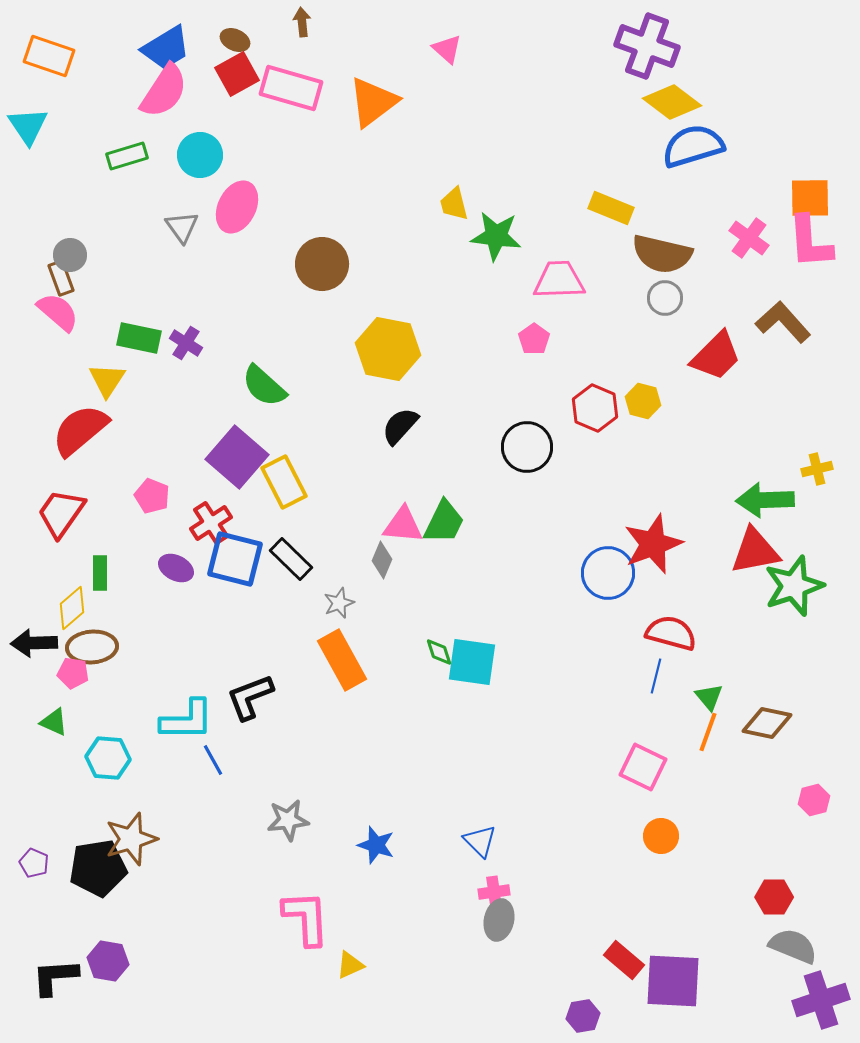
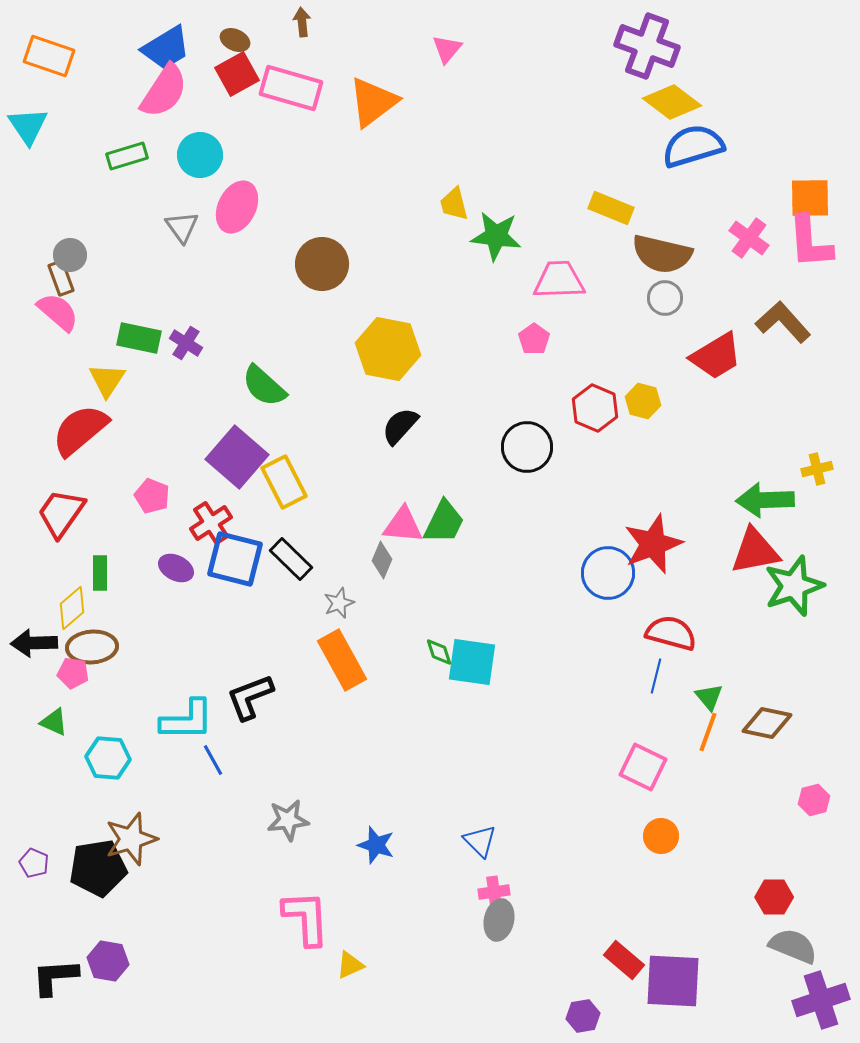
pink triangle at (447, 49): rotated 28 degrees clockwise
red trapezoid at (716, 356): rotated 14 degrees clockwise
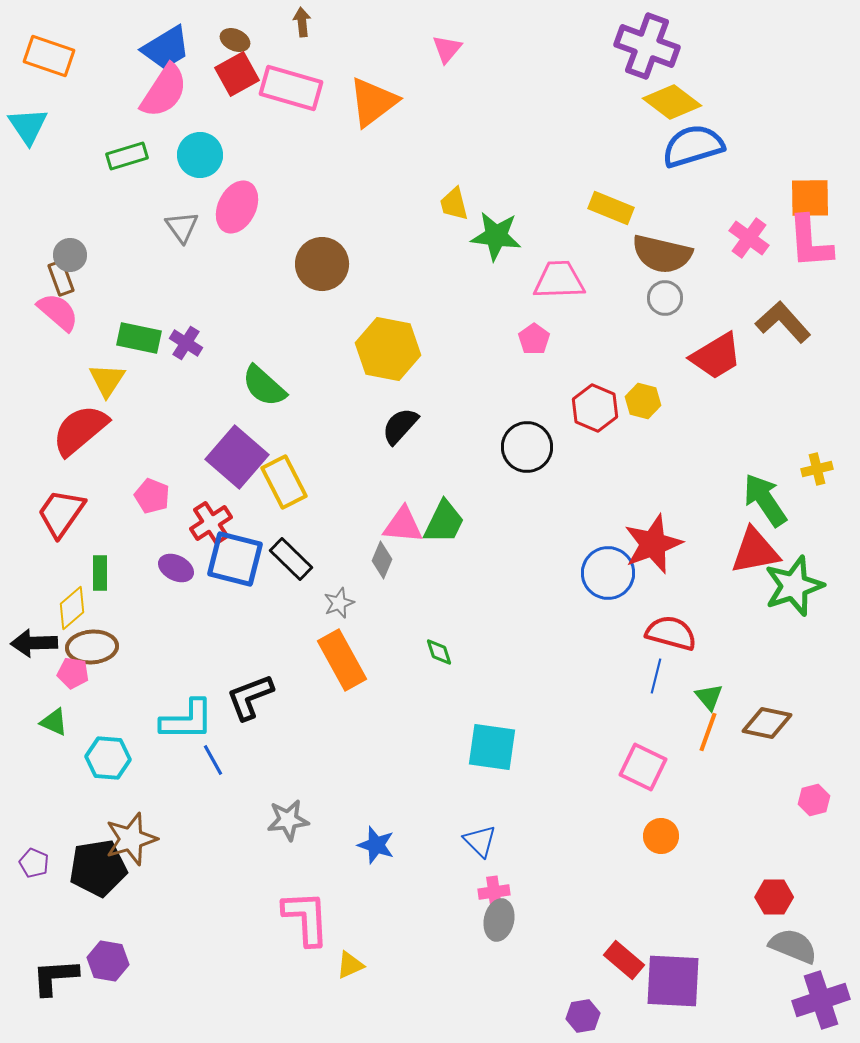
green arrow at (765, 500): rotated 58 degrees clockwise
cyan square at (472, 662): moved 20 px right, 85 px down
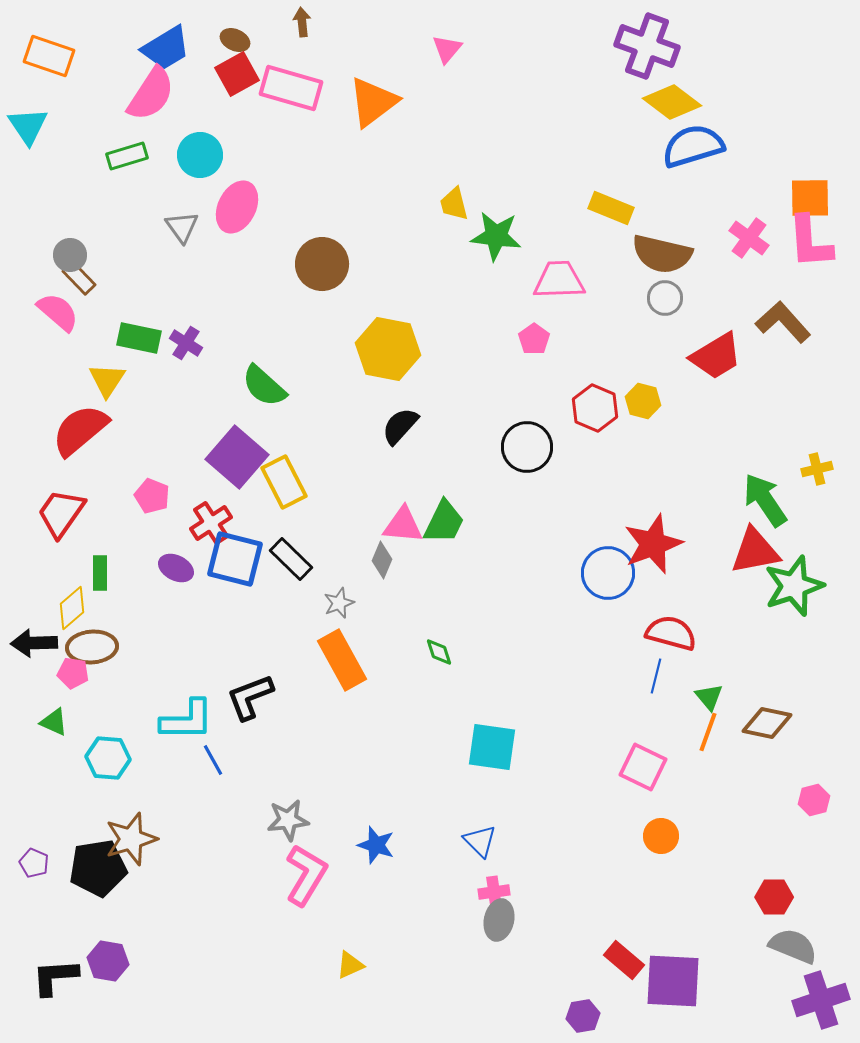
pink semicircle at (164, 91): moved 13 px left, 3 px down
brown rectangle at (61, 278): moved 18 px right; rotated 24 degrees counterclockwise
pink L-shape at (306, 918): moved 43 px up; rotated 34 degrees clockwise
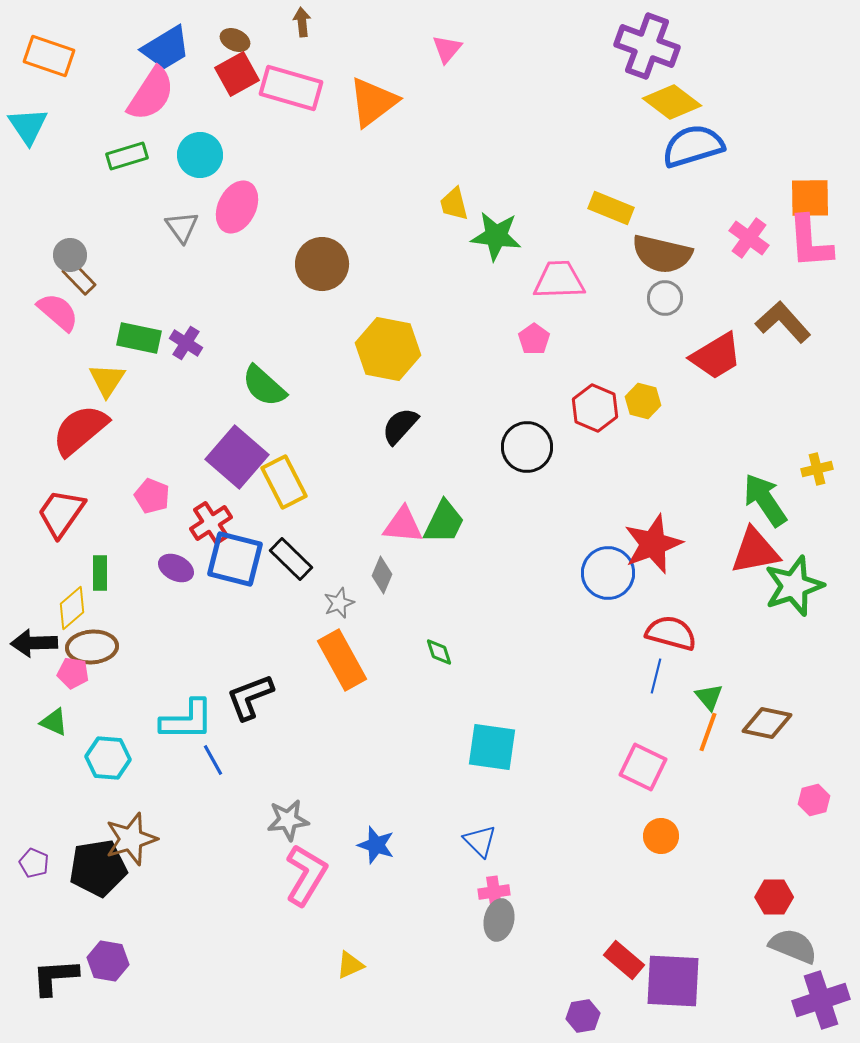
gray diamond at (382, 560): moved 15 px down
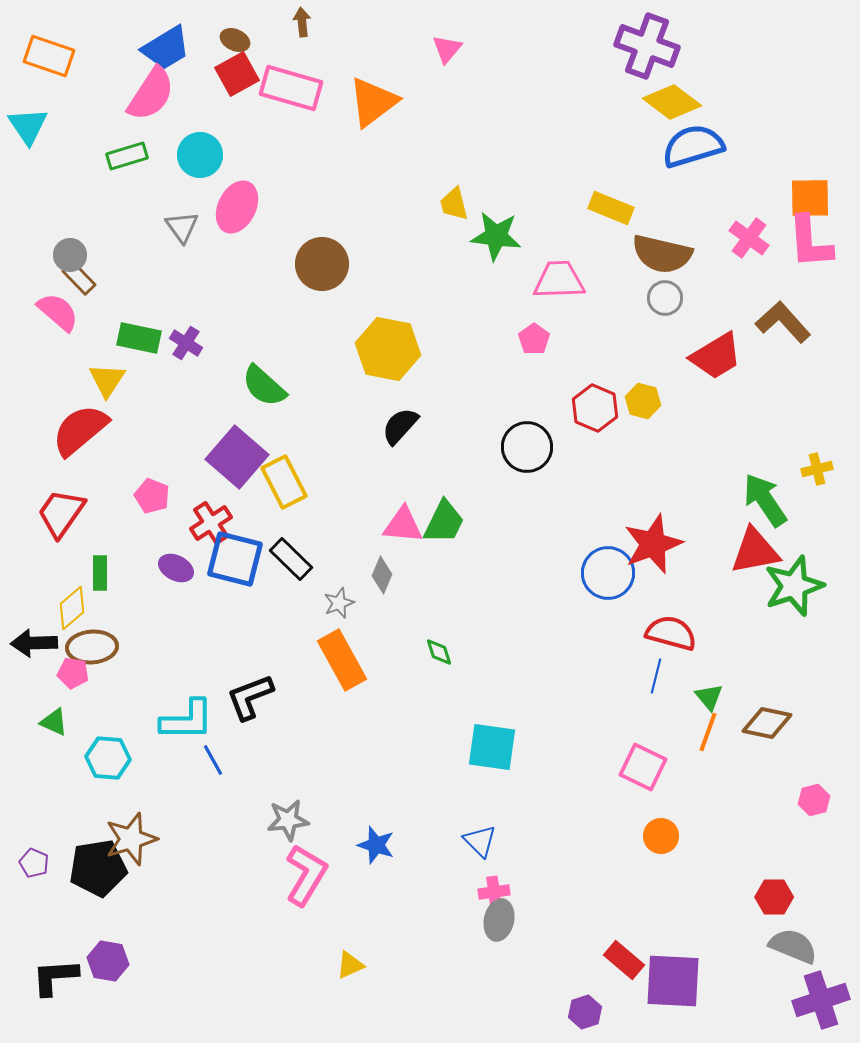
purple hexagon at (583, 1016): moved 2 px right, 4 px up; rotated 8 degrees counterclockwise
